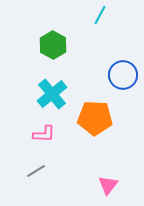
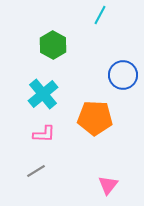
cyan cross: moved 9 px left
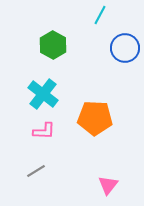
blue circle: moved 2 px right, 27 px up
cyan cross: rotated 12 degrees counterclockwise
pink L-shape: moved 3 px up
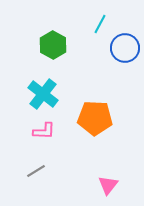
cyan line: moved 9 px down
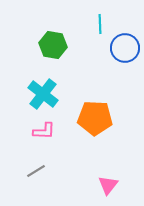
cyan line: rotated 30 degrees counterclockwise
green hexagon: rotated 20 degrees counterclockwise
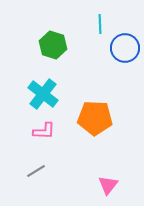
green hexagon: rotated 8 degrees clockwise
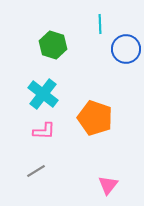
blue circle: moved 1 px right, 1 px down
orange pentagon: rotated 16 degrees clockwise
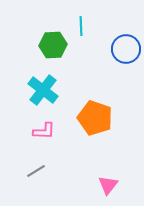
cyan line: moved 19 px left, 2 px down
green hexagon: rotated 20 degrees counterclockwise
cyan cross: moved 4 px up
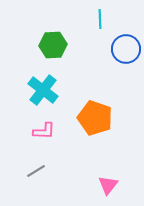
cyan line: moved 19 px right, 7 px up
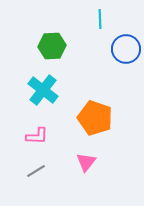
green hexagon: moved 1 px left, 1 px down
pink L-shape: moved 7 px left, 5 px down
pink triangle: moved 22 px left, 23 px up
